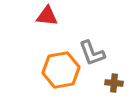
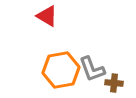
red triangle: rotated 25 degrees clockwise
gray L-shape: moved 16 px down
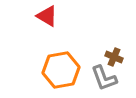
gray L-shape: moved 12 px right, 9 px down
brown cross: moved 26 px up; rotated 18 degrees clockwise
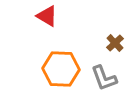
brown cross: moved 1 px right, 14 px up; rotated 24 degrees clockwise
orange hexagon: moved 1 px up; rotated 12 degrees clockwise
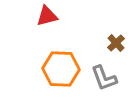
red triangle: rotated 45 degrees counterclockwise
brown cross: moved 1 px right
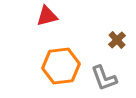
brown cross: moved 1 px right, 3 px up
orange hexagon: moved 3 px up; rotated 9 degrees counterclockwise
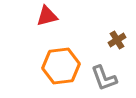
brown cross: rotated 12 degrees clockwise
